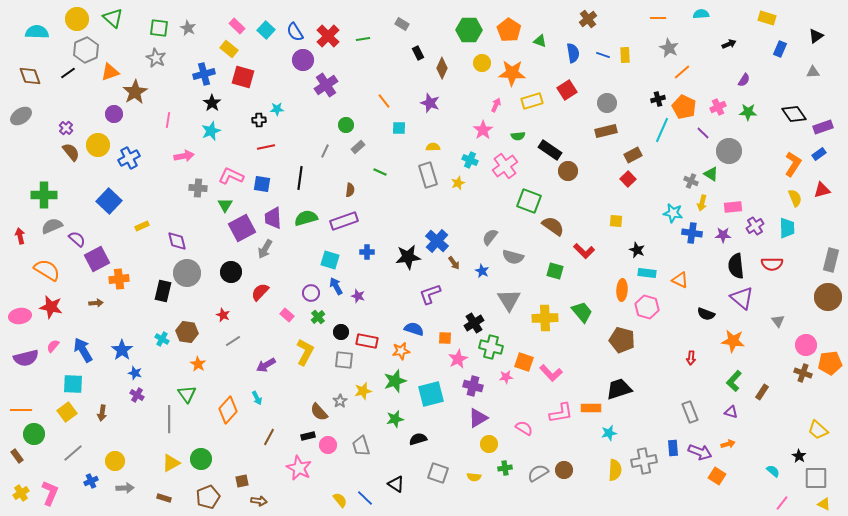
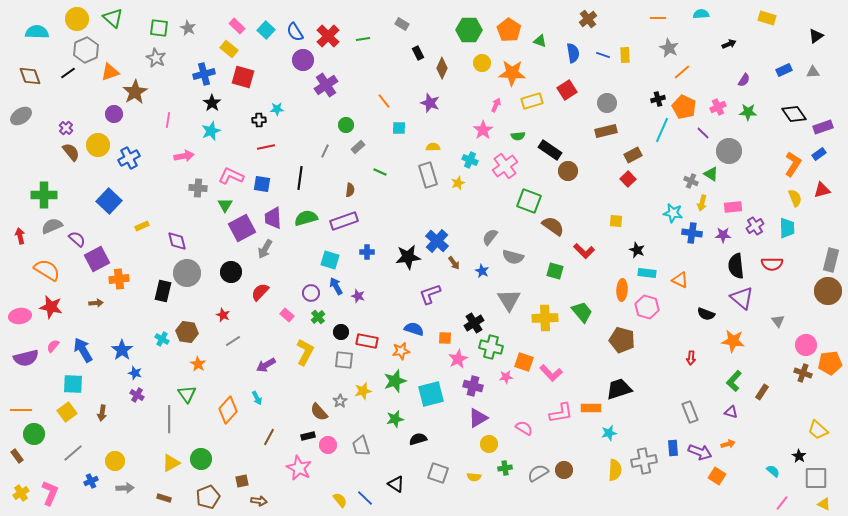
blue rectangle at (780, 49): moved 4 px right, 21 px down; rotated 42 degrees clockwise
brown circle at (828, 297): moved 6 px up
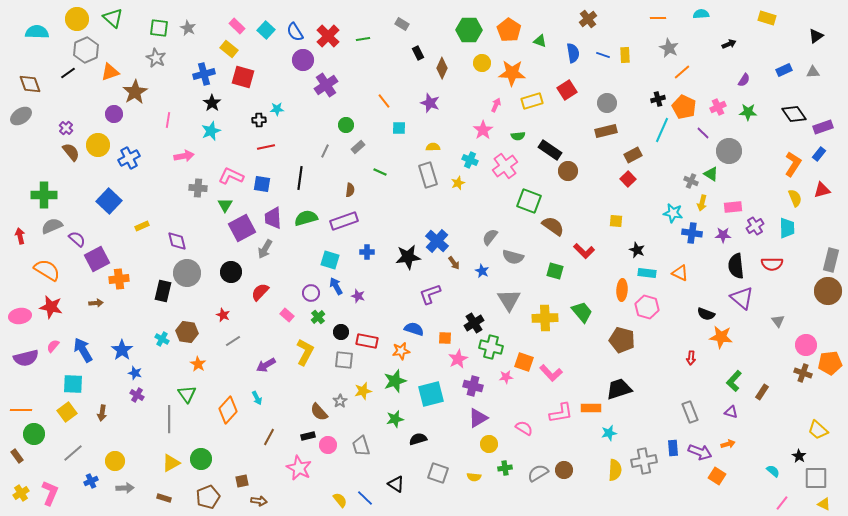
brown diamond at (30, 76): moved 8 px down
blue rectangle at (819, 154): rotated 16 degrees counterclockwise
orange triangle at (680, 280): moved 7 px up
orange star at (733, 341): moved 12 px left, 4 px up
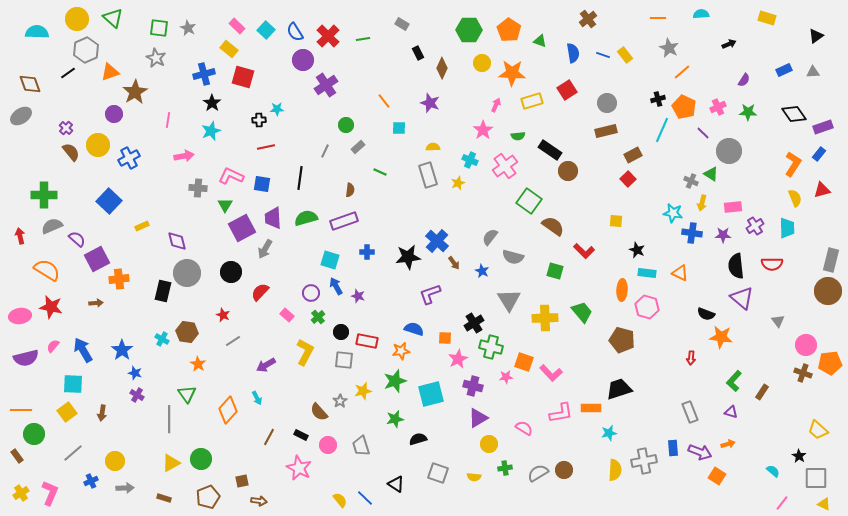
yellow rectangle at (625, 55): rotated 35 degrees counterclockwise
green square at (529, 201): rotated 15 degrees clockwise
black rectangle at (308, 436): moved 7 px left, 1 px up; rotated 40 degrees clockwise
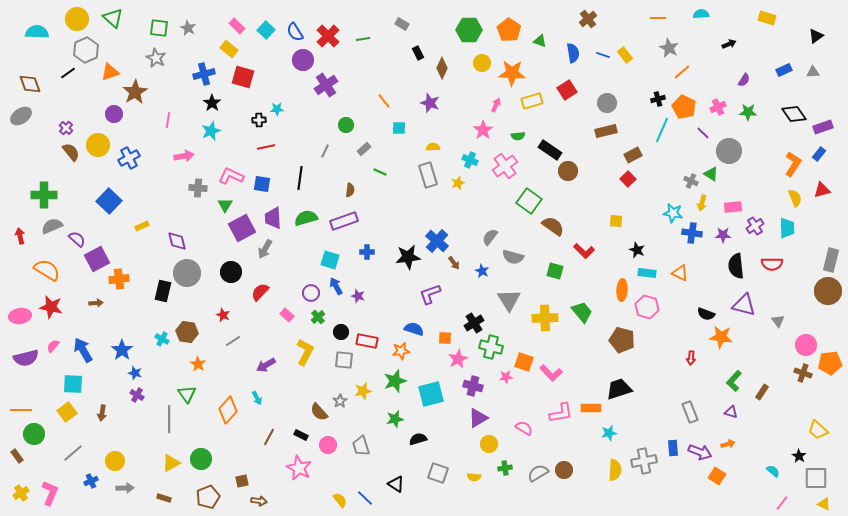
gray rectangle at (358, 147): moved 6 px right, 2 px down
purple triangle at (742, 298): moved 2 px right, 7 px down; rotated 25 degrees counterclockwise
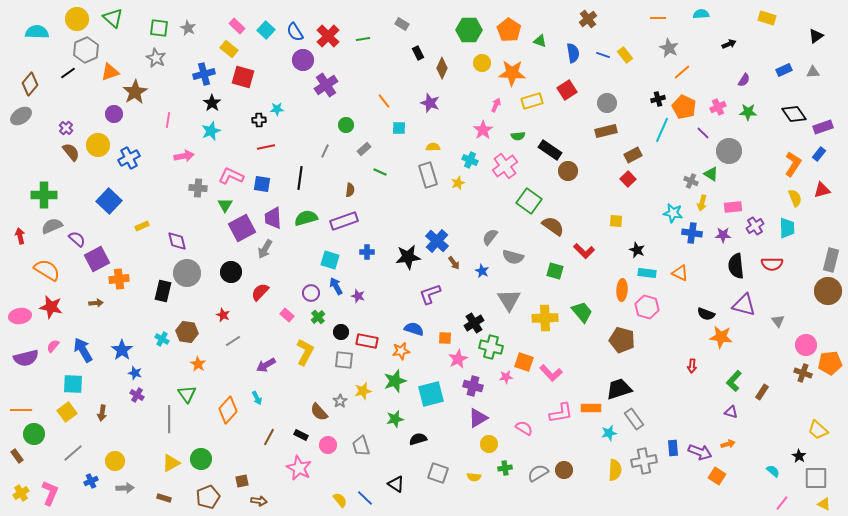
brown diamond at (30, 84): rotated 60 degrees clockwise
red arrow at (691, 358): moved 1 px right, 8 px down
gray rectangle at (690, 412): moved 56 px left, 7 px down; rotated 15 degrees counterclockwise
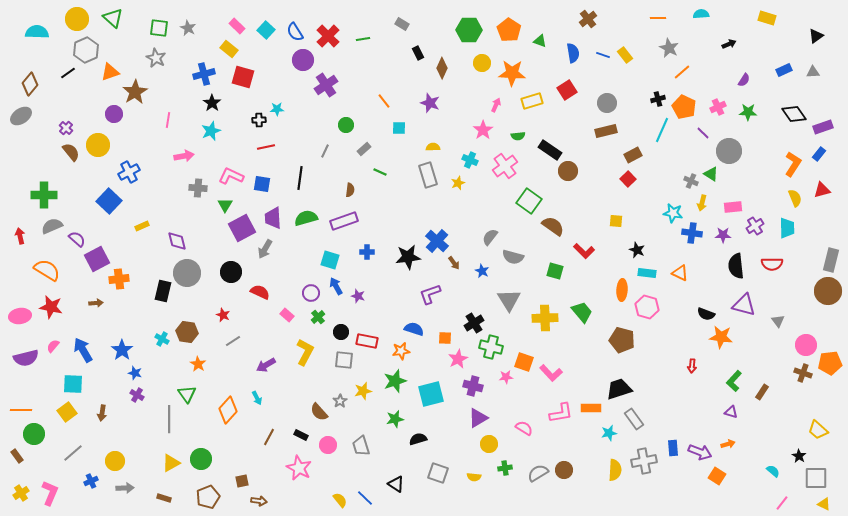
blue cross at (129, 158): moved 14 px down
red semicircle at (260, 292): rotated 72 degrees clockwise
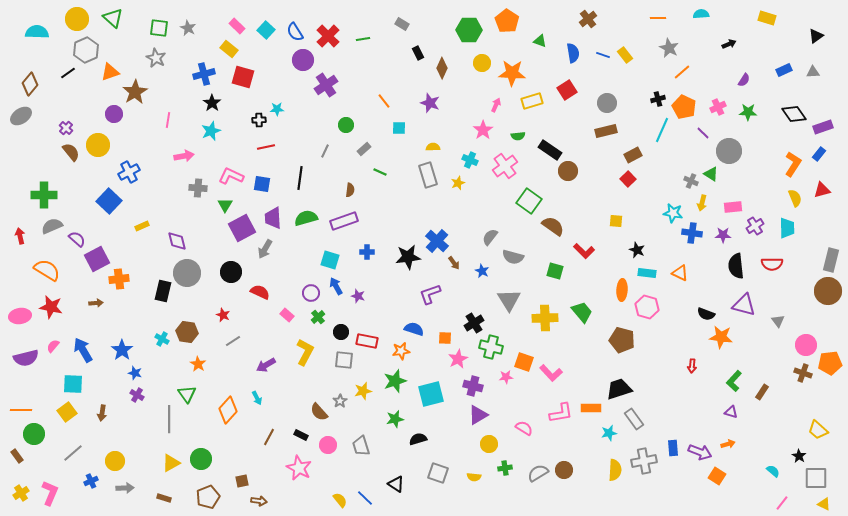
orange pentagon at (509, 30): moved 2 px left, 9 px up
purple triangle at (478, 418): moved 3 px up
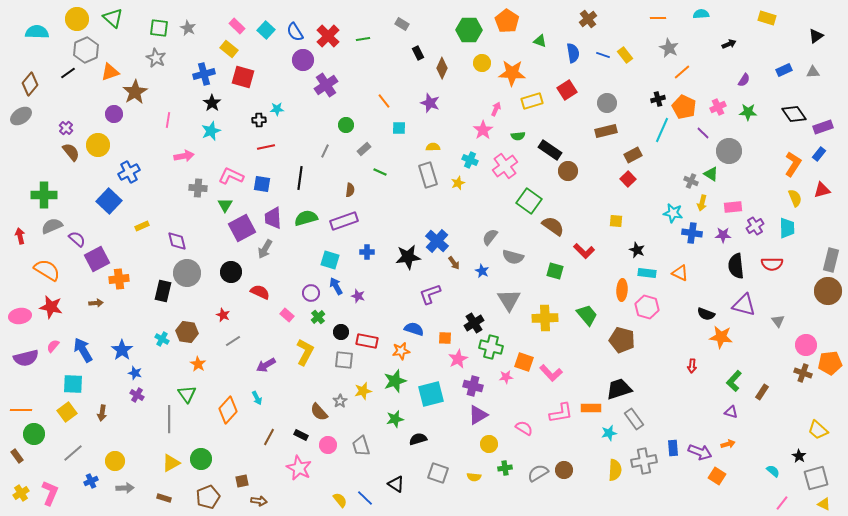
pink arrow at (496, 105): moved 4 px down
green trapezoid at (582, 312): moved 5 px right, 3 px down
gray square at (816, 478): rotated 15 degrees counterclockwise
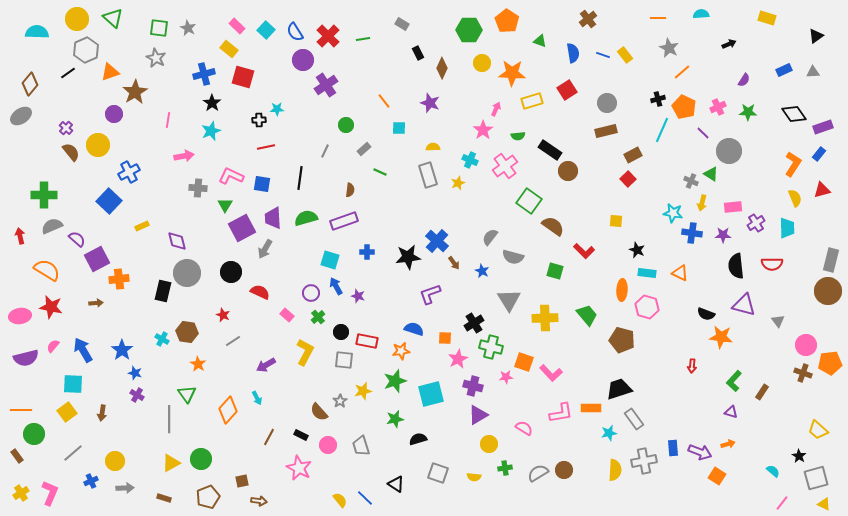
purple cross at (755, 226): moved 1 px right, 3 px up
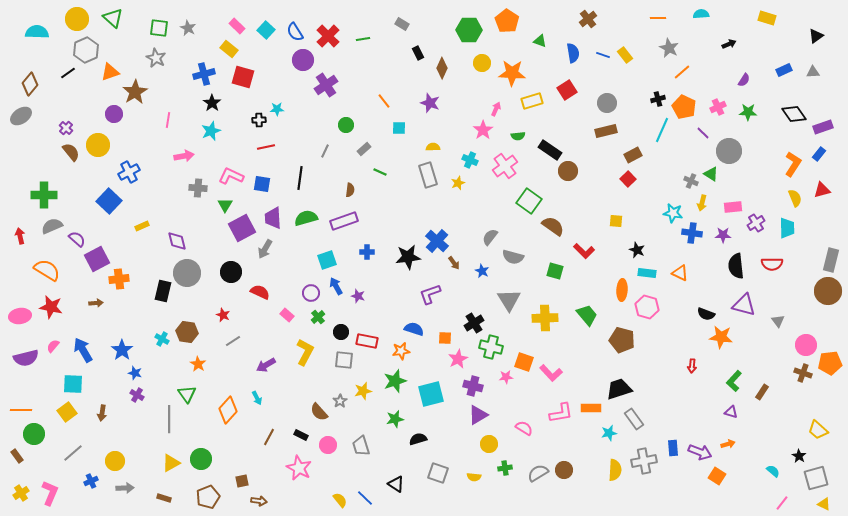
cyan square at (330, 260): moved 3 px left; rotated 36 degrees counterclockwise
